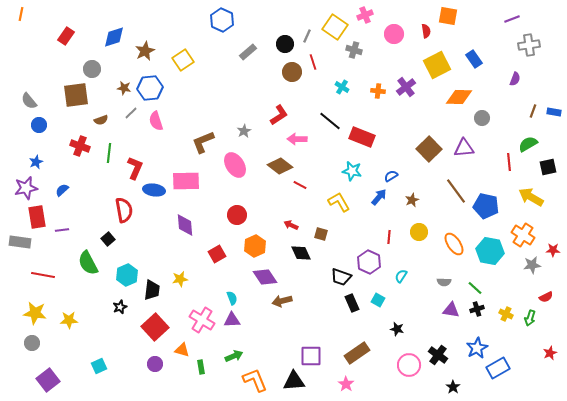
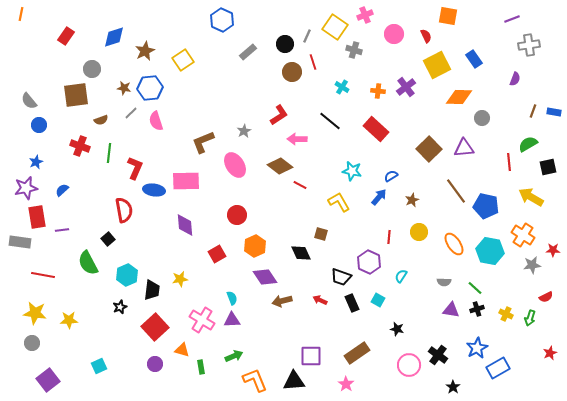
red semicircle at (426, 31): moved 5 px down; rotated 16 degrees counterclockwise
red rectangle at (362, 137): moved 14 px right, 8 px up; rotated 20 degrees clockwise
red arrow at (291, 225): moved 29 px right, 75 px down
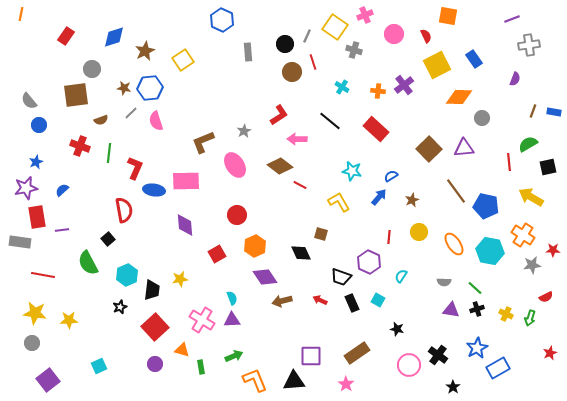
gray rectangle at (248, 52): rotated 54 degrees counterclockwise
purple cross at (406, 87): moved 2 px left, 2 px up
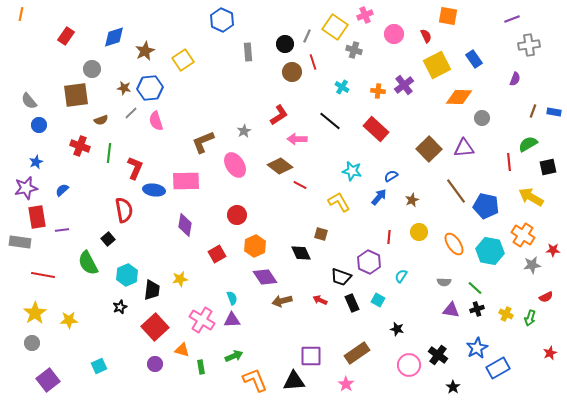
purple diamond at (185, 225): rotated 15 degrees clockwise
yellow star at (35, 313): rotated 30 degrees clockwise
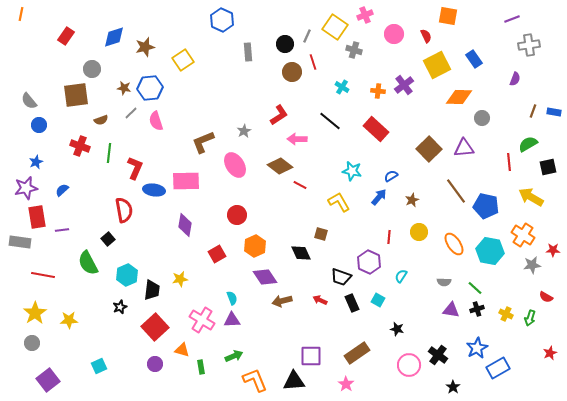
brown star at (145, 51): moved 4 px up; rotated 12 degrees clockwise
red semicircle at (546, 297): rotated 56 degrees clockwise
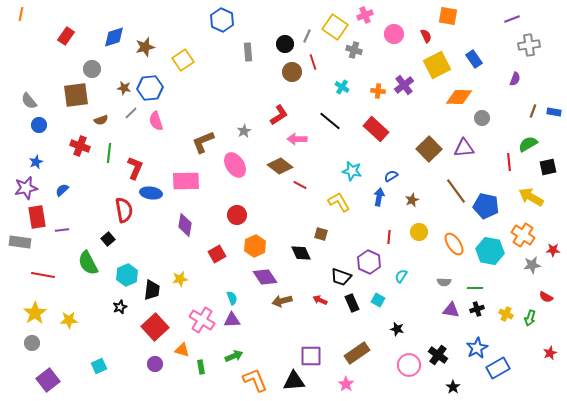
blue ellipse at (154, 190): moved 3 px left, 3 px down
blue arrow at (379, 197): rotated 30 degrees counterclockwise
green line at (475, 288): rotated 42 degrees counterclockwise
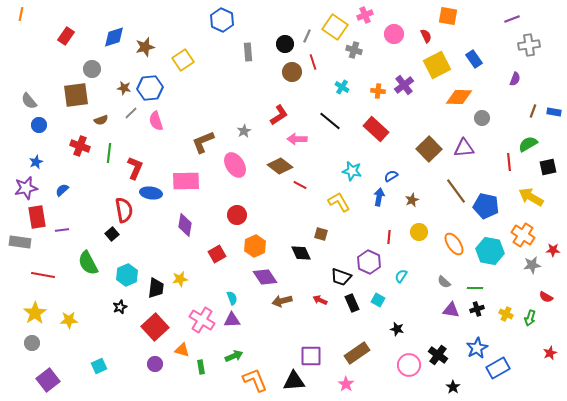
black square at (108, 239): moved 4 px right, 5 px up
gray semicircle at (444, 282): rotated 40 degrees clockwise
black trapezoid at (152, 290): moved 4 px right, 2 px up
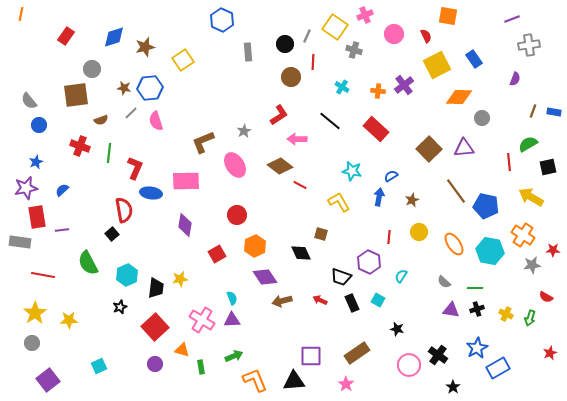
red line at (313, 62): rotated 21 degrees clockwise
brown circle at (292, 72): moved 1 px left, 5 px down
